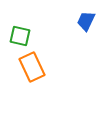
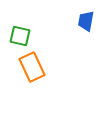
blue trapezoid: rotated 15 degrees counterclockwise
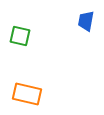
orange rectangle: moved 5 px left, 27 px down; rotated 52 degrees counterclockwise
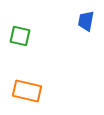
orange rectangle: moved 3 px up
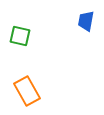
orange rectangle: rotated 48 degrees clockwise
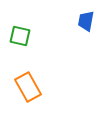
orange rectangle: moved 1 px right, 4 px up
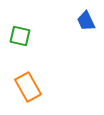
blue trapezoid: rotated 35 degrees counterclockwise
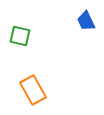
orange rectangle: moved 5 px right, 3 px down
